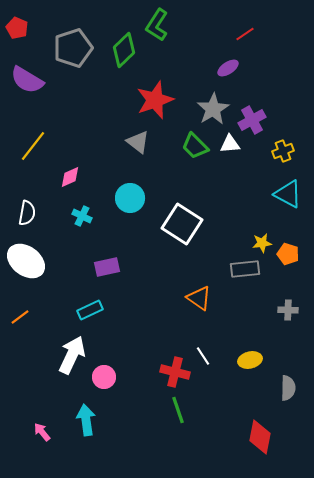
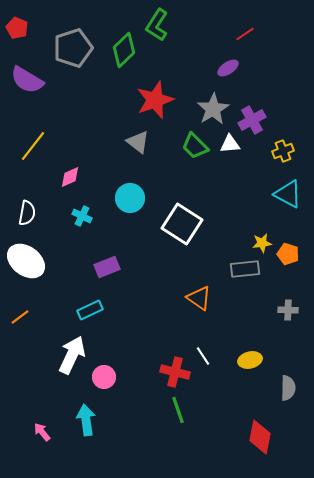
purple rectangle: rotated 10 degrees counterclockwise
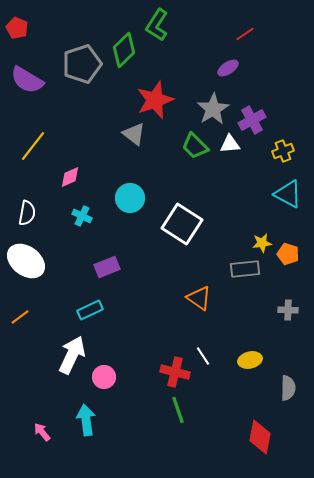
gray pentagon: moved 9 px right, 16 px down
gray triangle: moved 4 px left, 8 px up
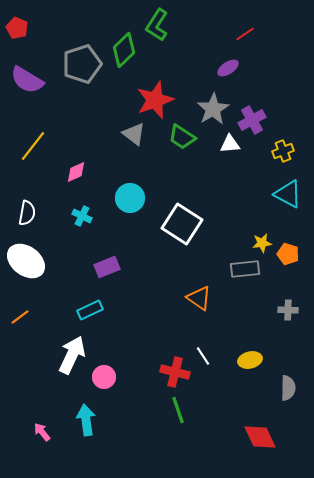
green trapezoid: moved 13 px left, 9 px up; rotated 12 degrees counterclockwise
pink diamond: moved 6 px right, 5 px up
red diamond: rotated 36 degrees counterclockwise
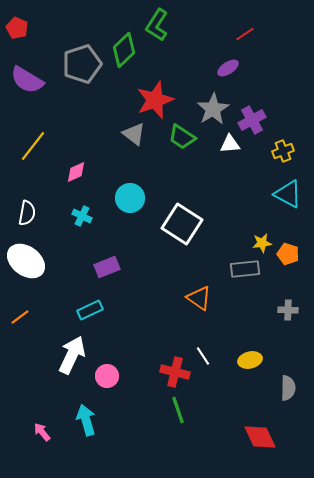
pink circle: moved 3 px right, 1 px up
cyan arrow: rotated 8 degrees counterclockwise
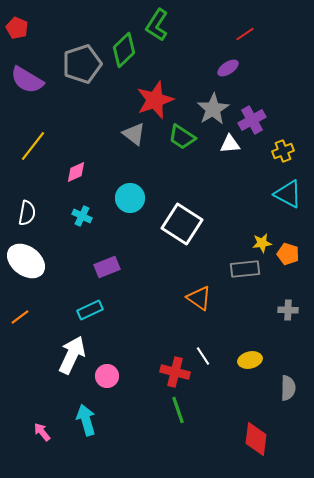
red diamond: moved 4 px left, 2 px down; rotated 32 degrees clockwise
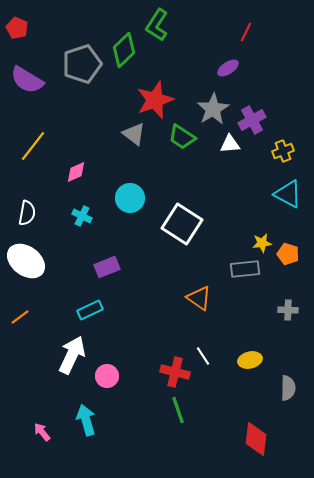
red line: moved 1 px right, 2 px up; rotated 30 degrees counterclockwise
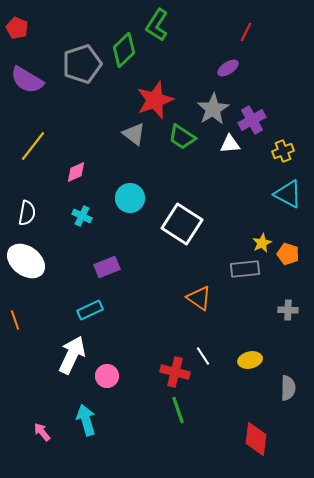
yellow star: rotated 18 degrees counterclockwise
orange line: moved 5 px left, 3 px down; rotated 72 degrees counterclockwise
